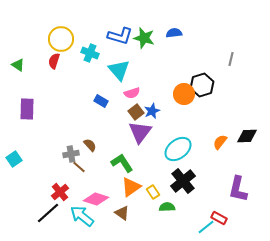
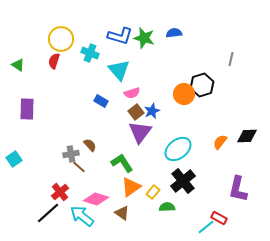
yellow rectangle: rotated 72 degrees clockwise
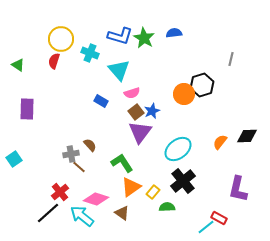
green star: rotated 15 degrees clockwise
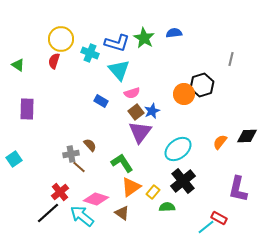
blue L-shape: moved 3 px left, 7 px down
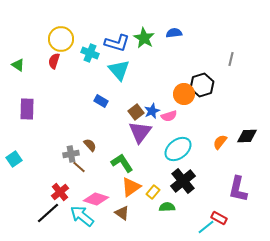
pink semicircle: moved 37 px right, 23 px down
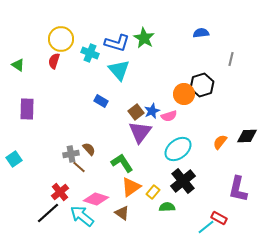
blue semicircle: moved 27 px right
brown semicircle: moved 1 px left, 4 px down
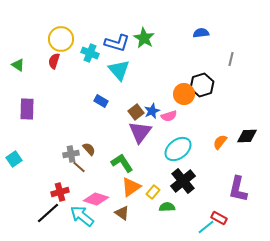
red cross: rotated 24 degrees clockwise
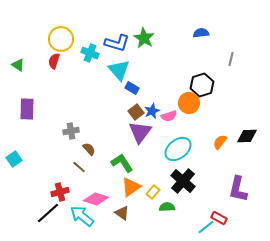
orange circle: moved 5 px right, 9 px down
blue rectangle: moved 31 px right, 13 px up
gray cross: moved 23 px up
black cross: rotated 10 degrees counterclockwise
